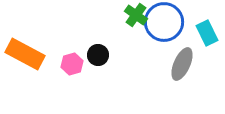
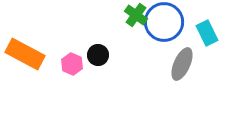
pink hexagon: rotated 20 degrees counterclockwise
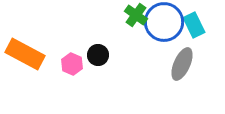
cyan rectangle: moved 13 px left, 8 px up
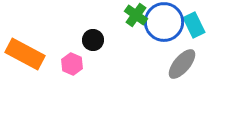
black circle: moved 5 px left, 15 px up
gray ellipse: rotated 16 degrees clockwise
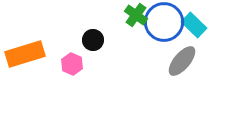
cyan rectangle: rotated 20 degrees counterclockwise
orange rectangle: rotated 45 degrees counterclockwise
gray ellipse: moved 3 px up
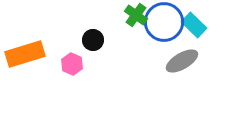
gray ellipse: rotated 20 degrees clockwise
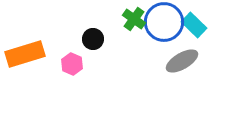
green cross: moved 2 px left, 4 px down
black circle: moved 1 px up
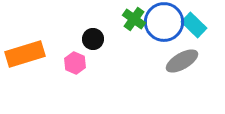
pink hexagon: moved 3 px right, 1 px up
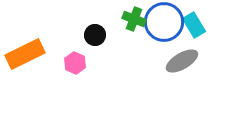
green cross: rotated 15 degrees counterclockwise
cyan rectangle: rotated 15 degrees clockwise
black circle: moved 2 px right, 4 px up
orange rectangle: rotated 9 degrees counterclockwise
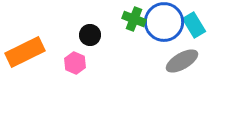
black circle: moved 5 px left
orange rectangle: moved 2 px up
